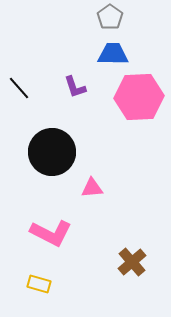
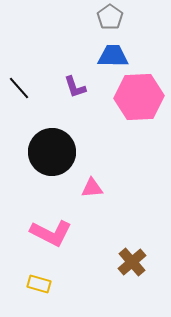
blue trapezoid: moved 2 px down
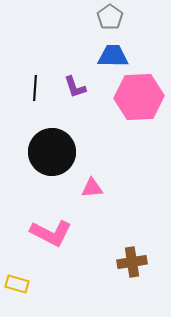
black line: moved 16 px right; rotated 45 degrees clockwise
brown cross: rotated 32 degrees clockwise
yellow rectangle: moved 22 px left
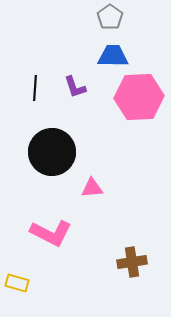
yellow rectangle: moved 1 px up
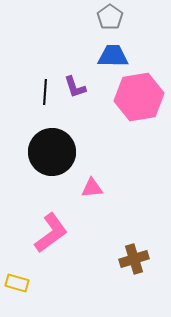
black line: moved 10 px right, 4 px down
pink hexagon: rotated 6 degrees counterclockwise
pink L-shape: rotated 63 degrees counterclockwise
brown cross: moved 2 px right, 3 px up; rotated 8 degrees counterclockwise
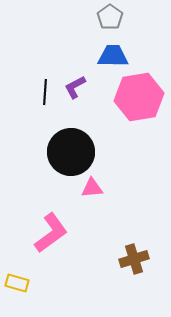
purple L-shape: rotated 80 degrees clockwise
black circle: moved 19 px right
